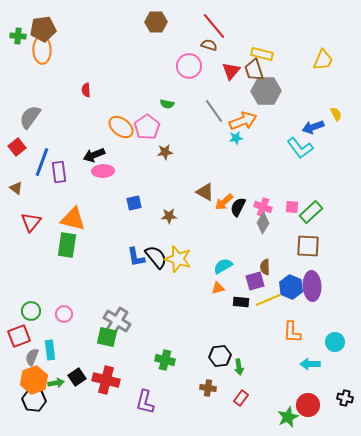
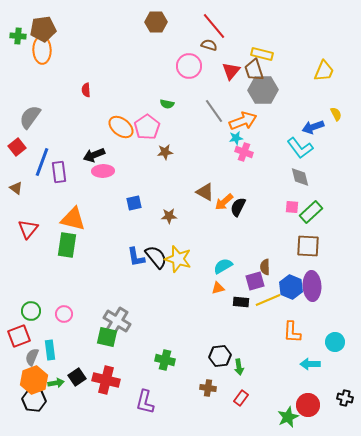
yellow trapezoid at (323, 60): moved 1 px right, 11 px down
gray hexagon at (266, 91): moved 3 px left, 1 px up
pink cross at (263, 207): moved 19 px left, 55 px up
red triangle at (31, 222): moved 3 px left, 7 px down
gray diamond at (263, 223): moved 37 px right, 46 px up; rotated 45 degrees counterclockwise
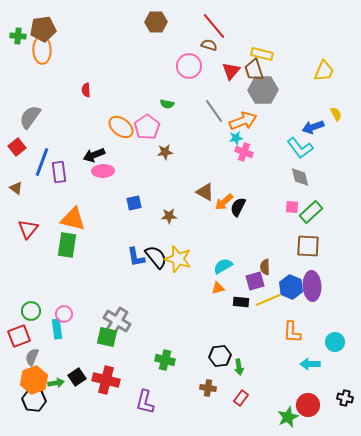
cyan rectangle at (50, 350): moved 7 px right, 21 px up
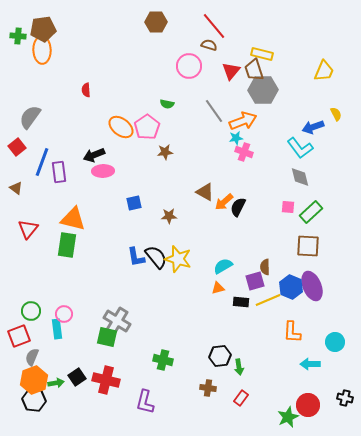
pink square at (292, 207): moved 4 px left
purple ellipse at (312, 286): rotated 20 degrees counterclockwise
green cross at (165, 360): moved 2 px left
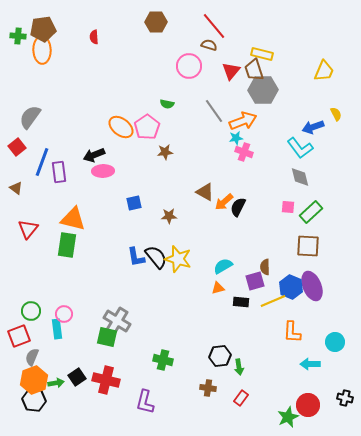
red semicircle at (86, 90): moved 8 px right, 53 px up
yellow line at (268, 300): moved 5 px right, 1 px down
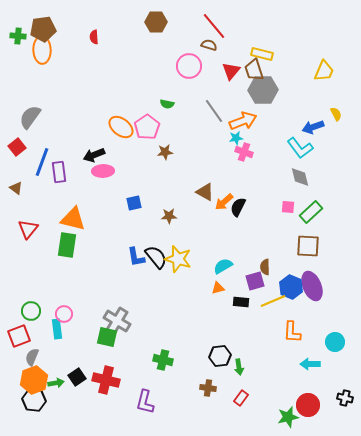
green star at (288, 417): rotated 10 degrees clockwise
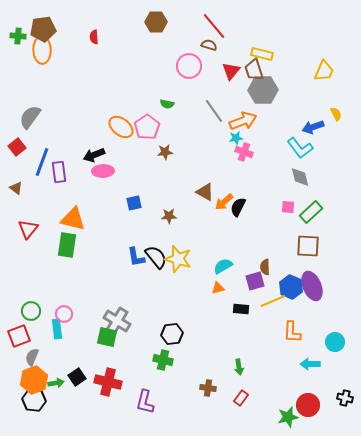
black rectangle at (241, 302): moved 7 px down
black hexagon at (220, 356): moved 48 px left, 22 px up
red cross at (106, 380): moved 2 px right, 2 px down
